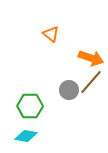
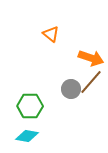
gray circle: moved 2 px right, 1 px up
cyan diamond: moved 1 px right
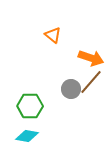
orange triangle: moved 2 px right, 1 px down
